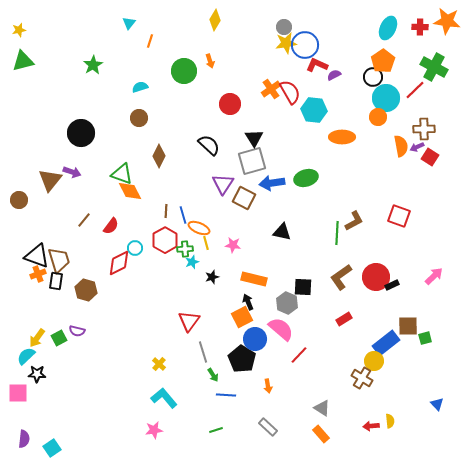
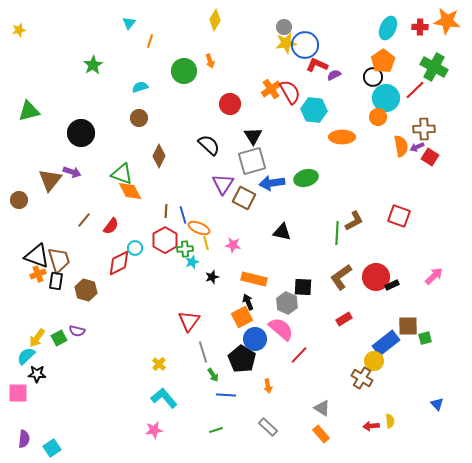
green triangle at (23, 61): moved 6 px right, 50 px down
black triangle at (254, 138): moved 1 px left, 2 px up
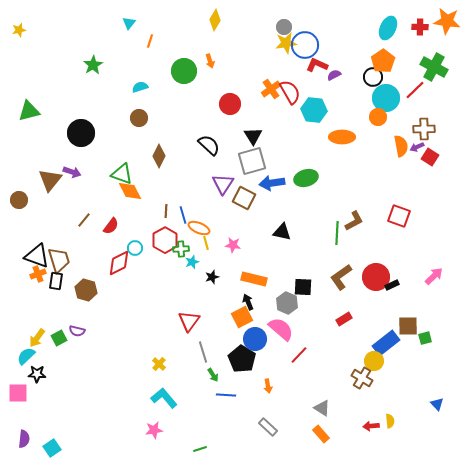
green cross at (185, 249): moved 4 px left
green line at (216, 430): moved 16 px left, 19 px down
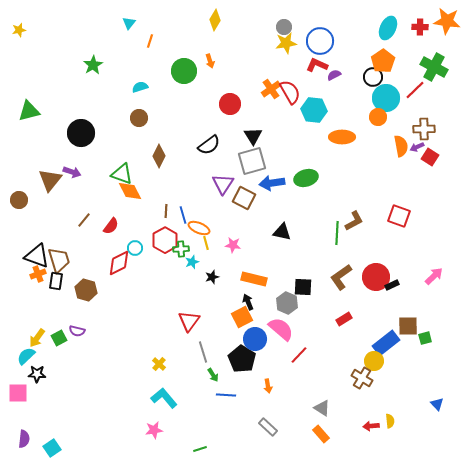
blue circle at (305, 45): moved 15 px right, 4 px up
black semicircle at (209, 145): rotated 100 degrees clockwise
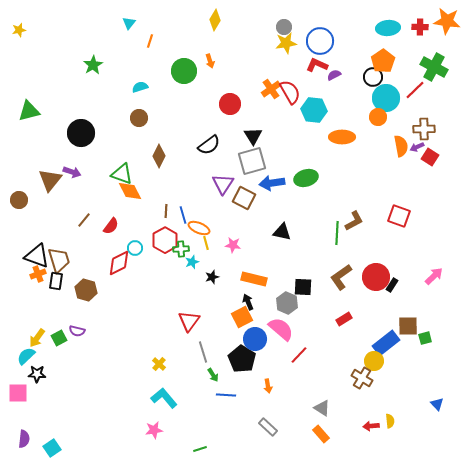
cyan ellipse at (388, 28): rotated 60 degrees clockwise
black rectangle at (392, 285): rotated 32 degrees counterclockwise
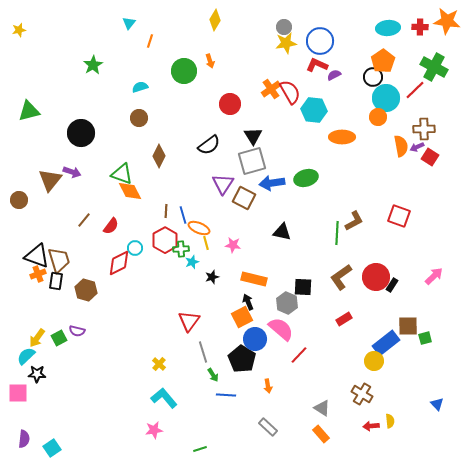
brown cross at (362, 378): moved 16 px down
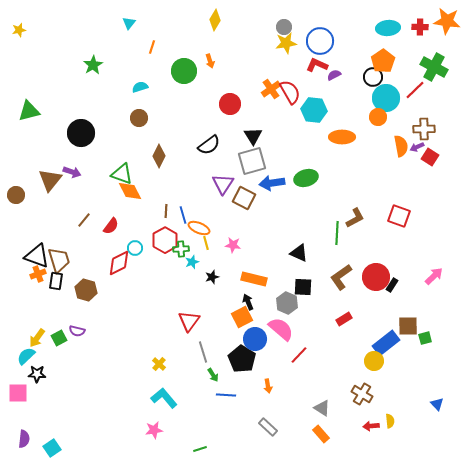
orange line at (150, 41): moved 2 px right, 6 px down
brown circle at (19, 200): moved 3 px left, 5 px up
brown L-shape at (354, 221): moved 1 px right, 3 px up
black triangle at (282, 232): moved 17 px right, 21 px down; rotated 12 degrees clockwise
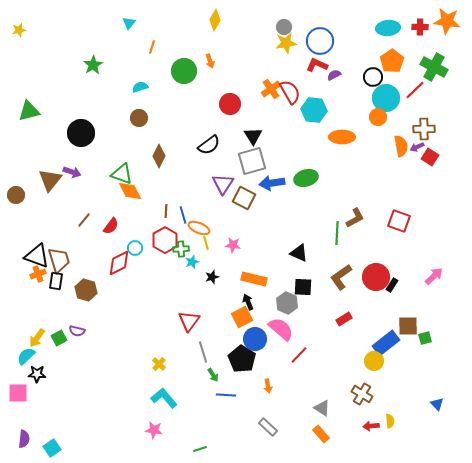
orange pentagon at (383, 61): moved 9 px right
red square at (399, 216): moved 5 px down
pink star at (154, 430): rotated 18 degrees clockwise
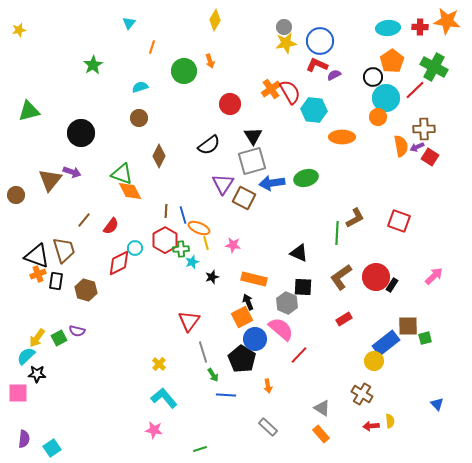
brown trapezoid at (59, 260): moved 5 px right, 10 px up
